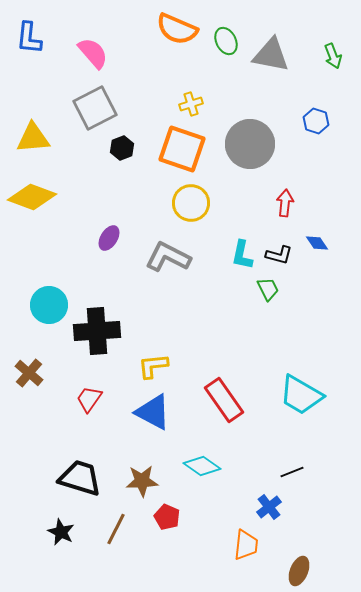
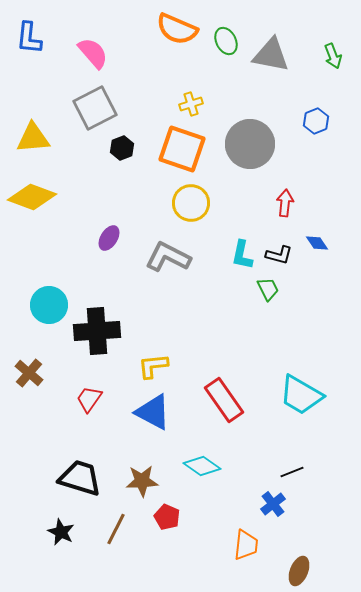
blue hexagon: rotated 20 degrees clockwise
blue cross: moved 4 px right, 3 px up
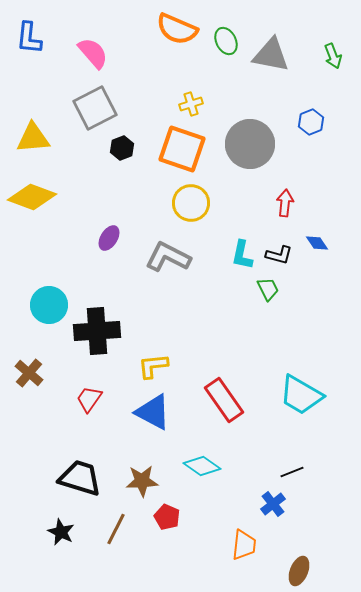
blue hexagon: moved 5 px left, 1 px down
orange trapezoid: moved 2 px left
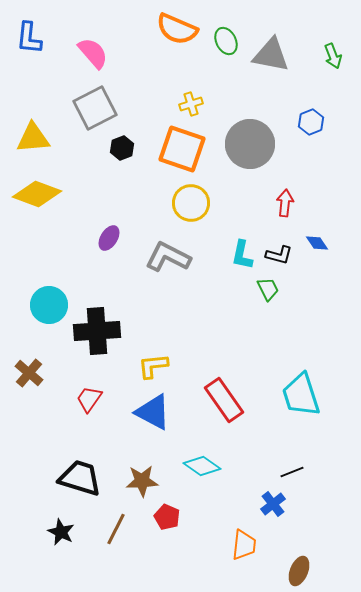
yellow diamond: moved 5 px right, 3 px up
cyan trapezoid: rotated 42 degrees clockwise
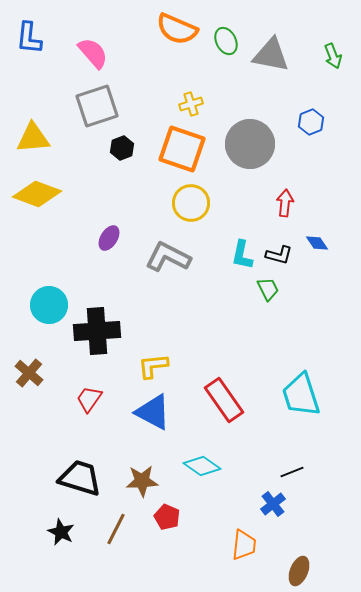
gray square: moved 2 px right, 2 px up; rotated 9 degrees clockwise
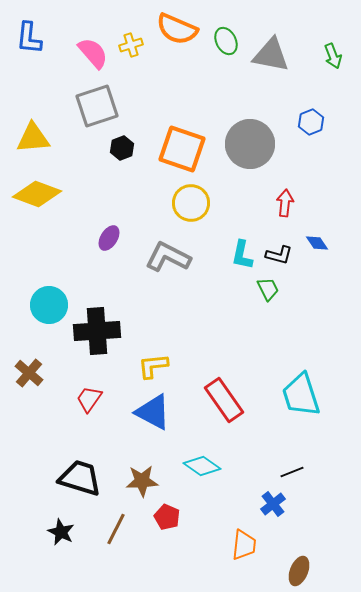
yellow cross: moved 60 px left, 59 px up
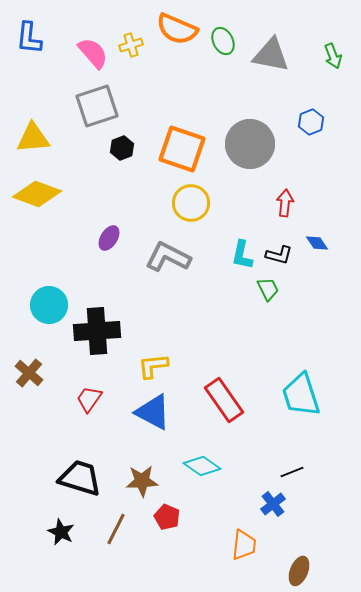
green ellipse: moved 3 px left
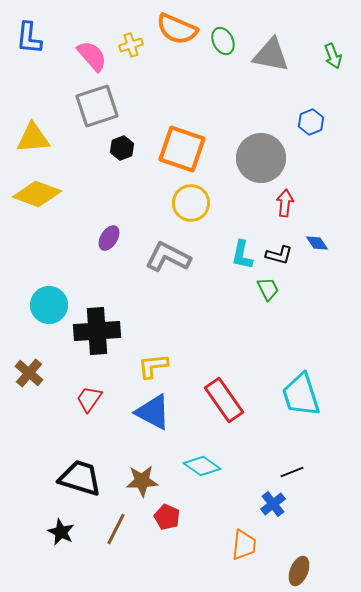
pink semicircle: moved 1 px left, 3 px down
gray circle: moved 11 px right, 14 px down
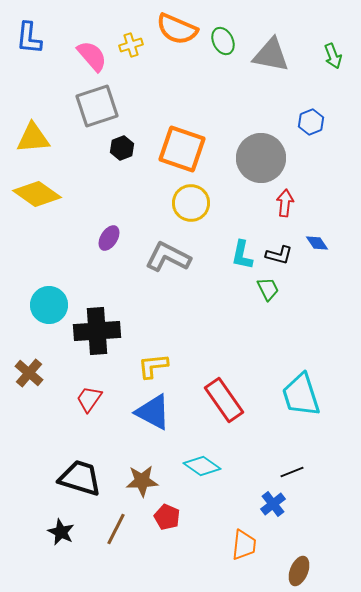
yellow diamond: rotated 15 degrees clockwise
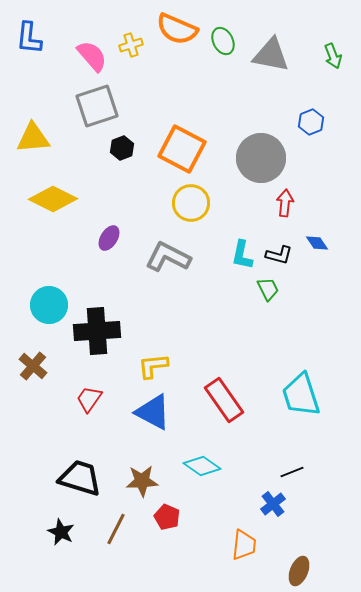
orange square: rotated 9 degrees clockwise
yellow diamond: moved 16 px right, 5 px down; rotated 9 degrees counterclockwise
brown cross: moved 4 px right, 7 px up
